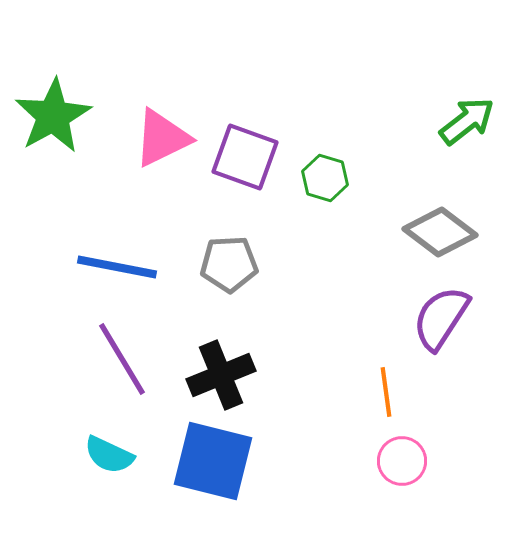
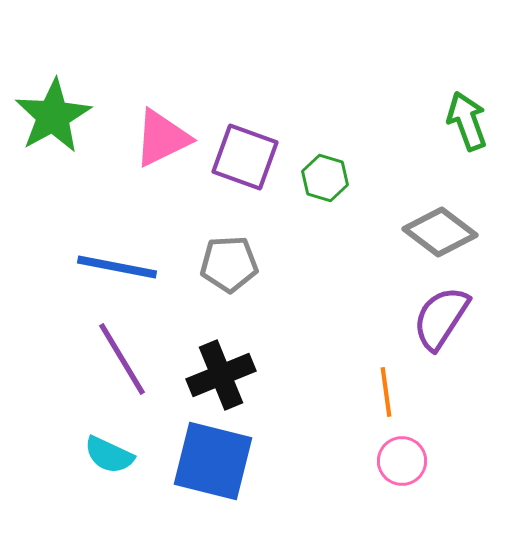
green arrow: rotated 72 degrees counterclockwise
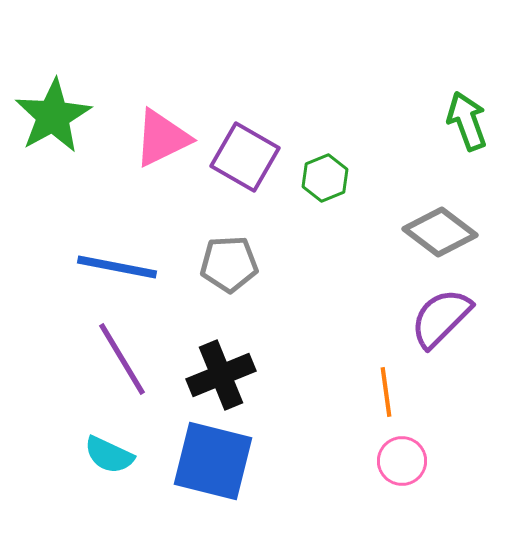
purple square: rotated 10 degrees clockwise
green hexagon: rotated 21 degrees clockwise
purple semicircle: rotated 12 degrees clockwise
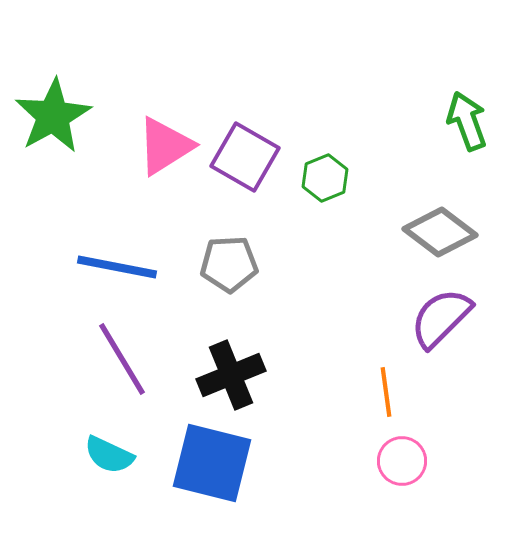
pink triangle: moved 3 px right, 8 px down; rotated 6 degrees counterclockwise
black cross: moved 10 px right
blue square: moved 1 px left, 2 px down
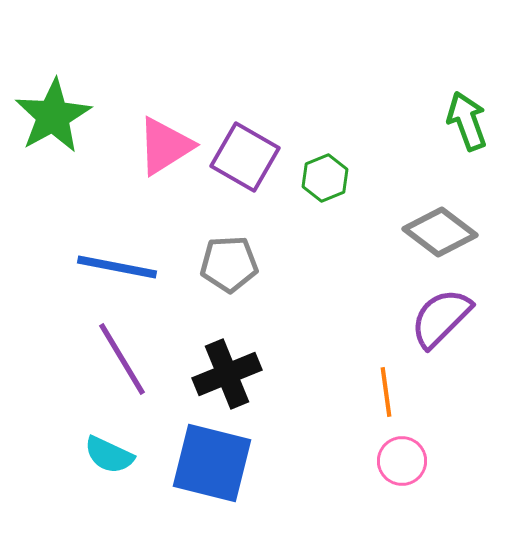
black cross: moved 4 px left, 1 px up
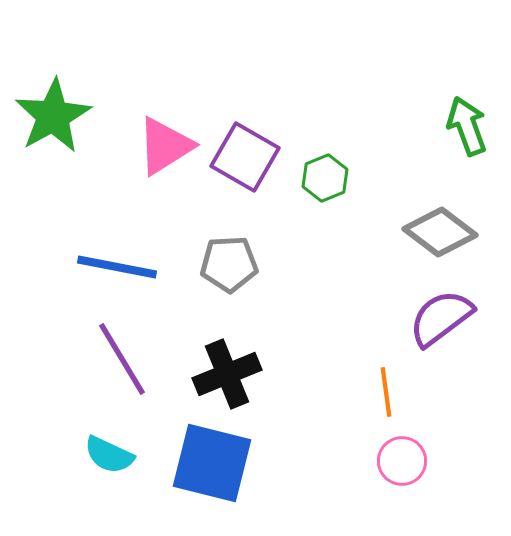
green arrow: moved 5 px down
purple semicircle: rotated 8 degrees clockwise
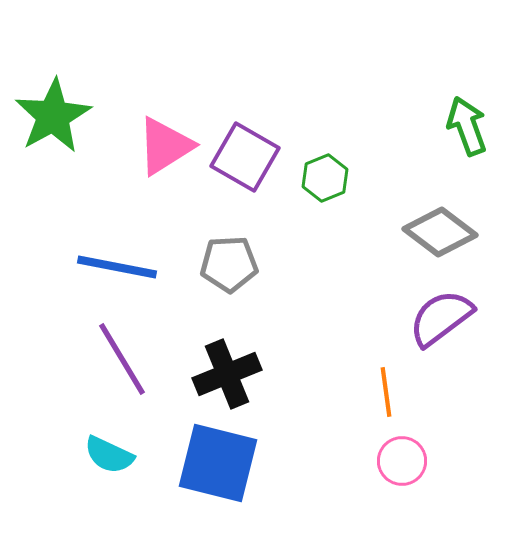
blue square: moved 6 px right
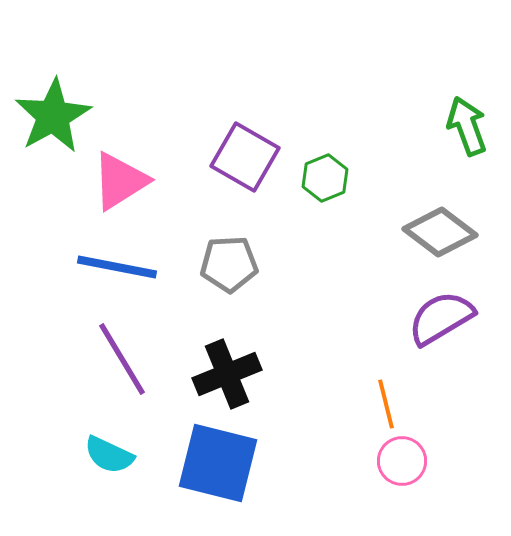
pink triangle: moved 45 px left, 35 px down
purple semicircle: rotated 6 degrees clockwise
orange line: moved 12 px down; rotated 6 degrees counterclockwise
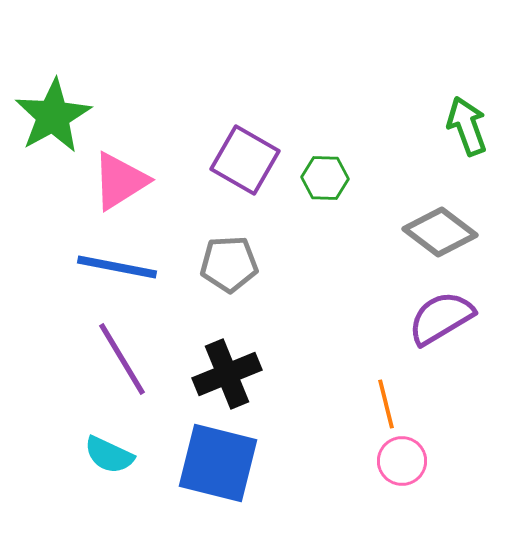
purple square: moved 3 px down
green hexagon: rotated 24 degrees clockwise
